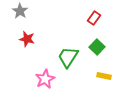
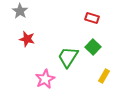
red rectangle: moved 2 px left; rotated 72 degrees clockwise
green square: moved 4 px left
yellow rectangle: rotated 72 degrees counterclockwise
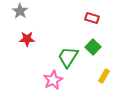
red star: rotated 14 degrees counterclockwise
pink star: moved 8 px right, 1 px down
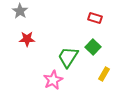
red rectangle: moved 3 px right
yellow rectangle: moved 2 px up
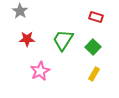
red rectangle: moved 1 px right, 1 px up
green trapezoid: moved 5 px left, 17 px up
yellow rectangle: moved 10 px left
pink star: moved 13 px left, 9 px up
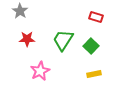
green square: moved 2 px left, 1 px up
yellow rectangle: rotated 48 degrees clockwise
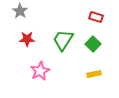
green square: moved 2 px right, 2 px up
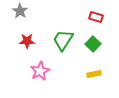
red star: moved 2 px down
